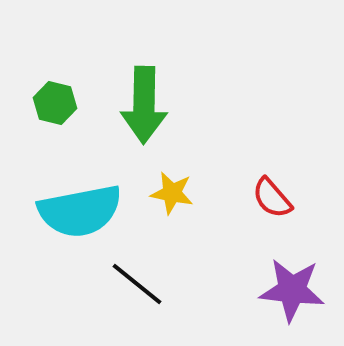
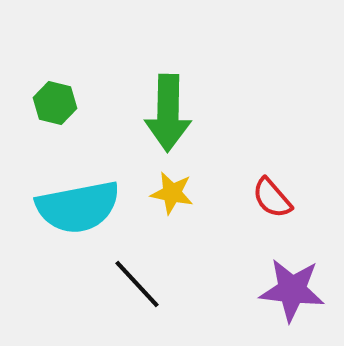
green arrow: moved 24 px right, 8 px down
cyan semicircle: moved 2 px left, 4 px up
black line: rotated 8 degrees clockwise
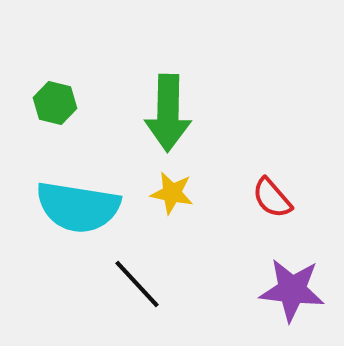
cyan semicircle: rotated 20 degrees clockwise
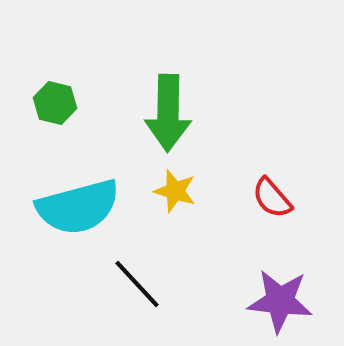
yellow star: moved 3 px right, 2 px up; rotated 6 degrees clockwise
cyan semicircle: rotated 24 degrees counterclockwise
purple star: moved 12 px left, 11 px down
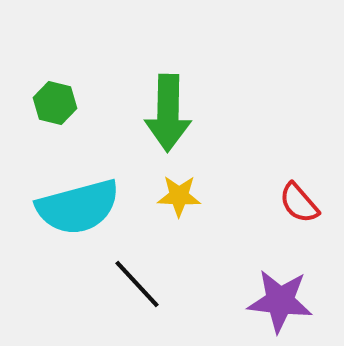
yellow star: moved 4 px right, 5 px down; rotated 15 degrees counterclockwise
red semicircle: moved 27 px right, 5 px down
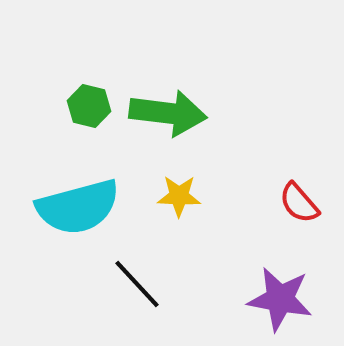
green hexagon: moved 34 px right, 3 px down
green arrow: rotated 84 degrees counterclockwise
purple star: moved 2 px up; rotated 4 degrees clockwise
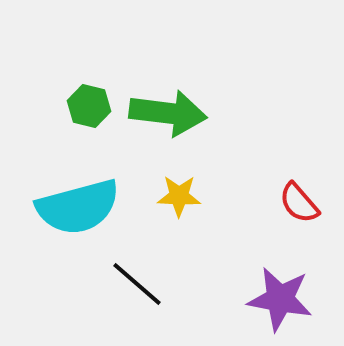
black line: rotated 6 degrees counterclockwise
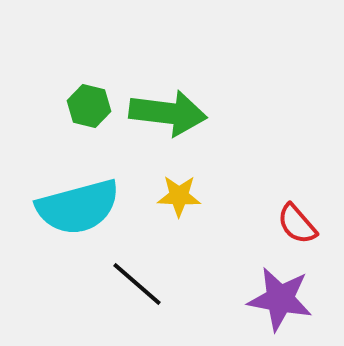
red semicircle: moved 2 px left, 21 px down
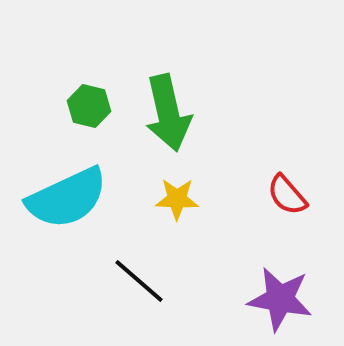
green arrow: rotated 70 degrees clockwise
yellow star: moved 2 px left, 3 px down
cyan semicircle: moved 11 px left, 9 px up; rotated 10 degrees counterclockwise
red semicircle: moved 10 px left, 29 px up
black line: moved 2 px right, 3 px up
